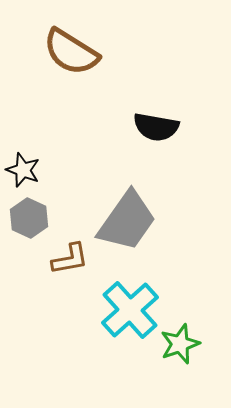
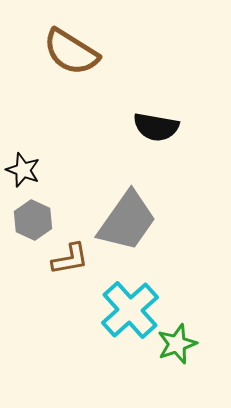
gray hexagon: moved 4 px right, 2 px down
green star: moved 3 px left
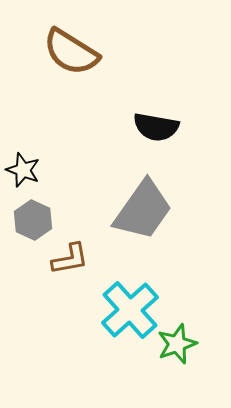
gray trapezoid: moved 16 px right, 11 px up
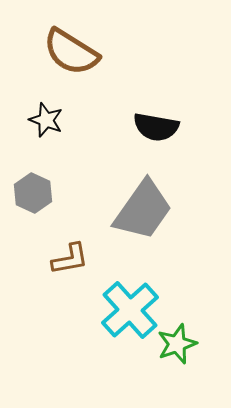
black star: moved 23 px right, 50 px up
gray hexagon: moved 27 px up
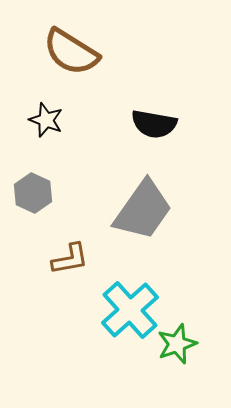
black semicircle: moved 2 px left, 3 px up
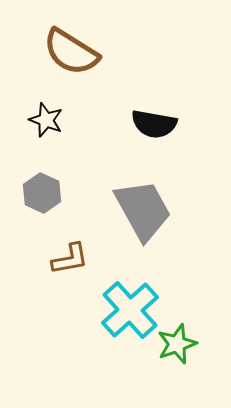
gray hexagon: moved 9 px right
gray trapezoid: rotated 64 degrees counterclockwise
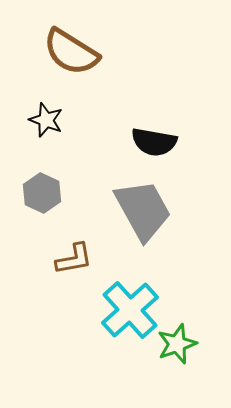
black semicircle: moved 18 px down
brown L-shape: moved 4 px right
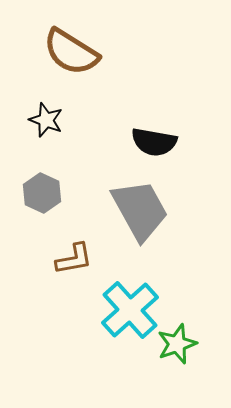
gray trapezoid: moved 3 px left
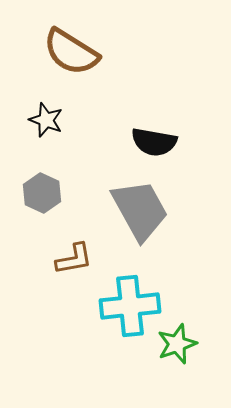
cyan cross: moved 4 px up; rotated 36 degrees clockwise
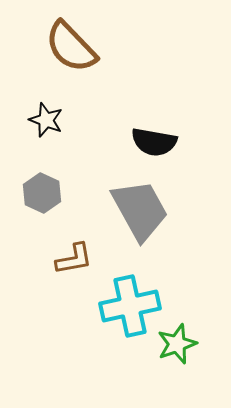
brown semicircle: moved 5 px up; rotated 14 degrees clockwise
cyan cross: rotated 6 degrees counterclockwise
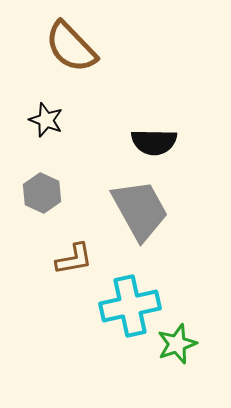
black semicircle: rotated 9 degrees counterclockwise
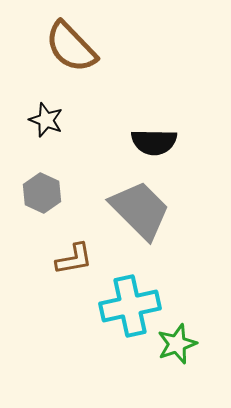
gray trapezoid: rotated 16 degrees counterclockwise
